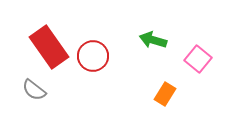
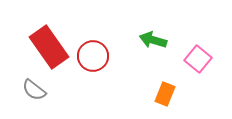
orange rectangle: rotated 10 degrees counterclockwise
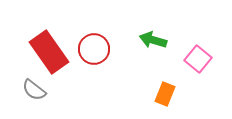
red rectangle: moved 5 px down
red circle: moved 1 px right, 7 px up
